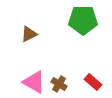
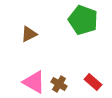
green pentagon: rotated 20 degrees clockwise
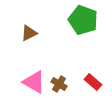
brown triangle: moved 1 px up
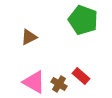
brown triangle: moved 4 px down
red rectangle: moved 12 px left, 6 px up
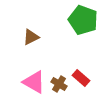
brown triangle: moved 2 px right
red rectangle: moved 2 px down
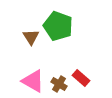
green pentagon: moved 25 px left, 6 px down
brown triangle: rotated 36 degrees counterclockwise
pink triangle: moved 1 px left, 1 px up
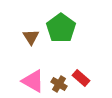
green pentagon: moved 3 px right, 2 px down; rotated 16 degrees clockwise
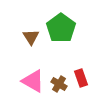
red rectangle: rotated 30 degrees clockwise
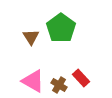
red rectangle: rotated 24 degrees counterclockwise
brown cross: moved 1 px down
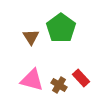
pink triangle: moved 1 px left, 1 px up; rotated 15 degrees counterclockwise
